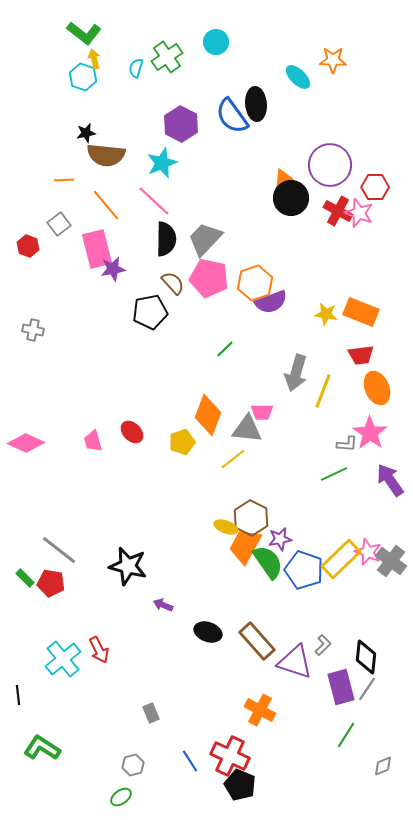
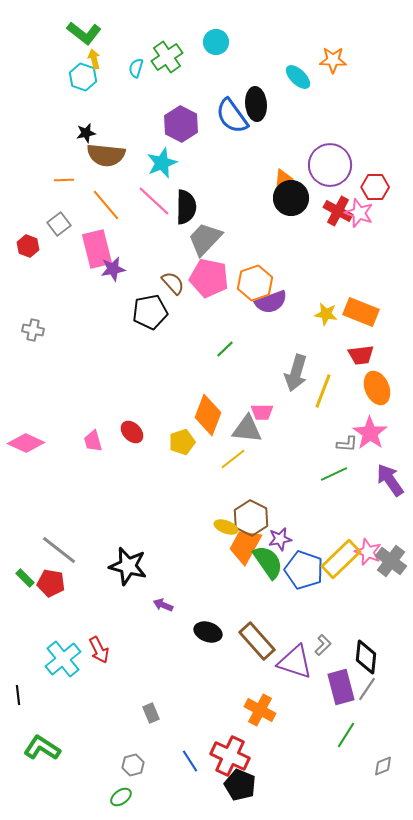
black semicircle at (166, 239): moved 20 px right, 32 px up
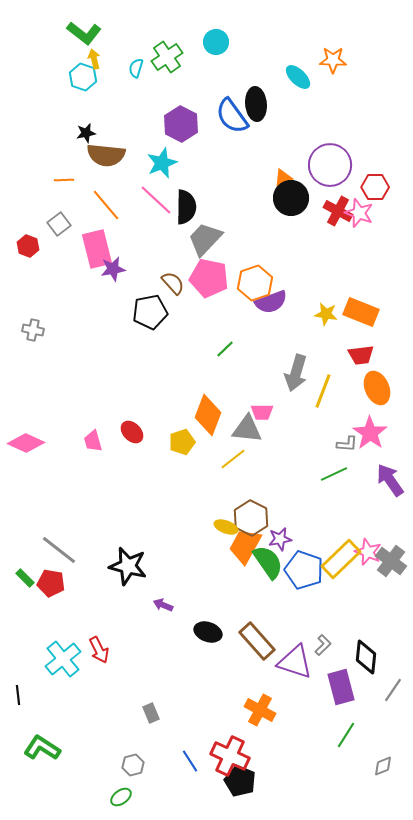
pink line at (154, 201): moved 2 px right, 1 px up
gray line at (367, 689): moved 26 px right, 1 px down
black pentagon at (240, 785): moved 4 px up
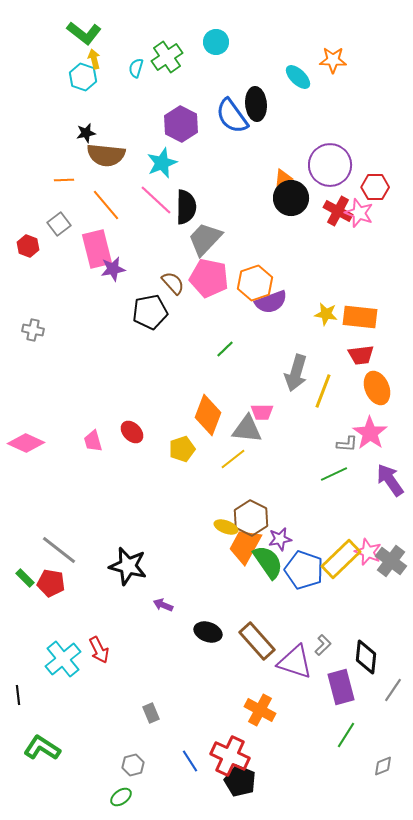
orange rectangle at (361, 312): moved 1 px left, 5 px down; rotated 16 degrees counterclockwise
yellow pentagon at (182, 442): moved 7 px down
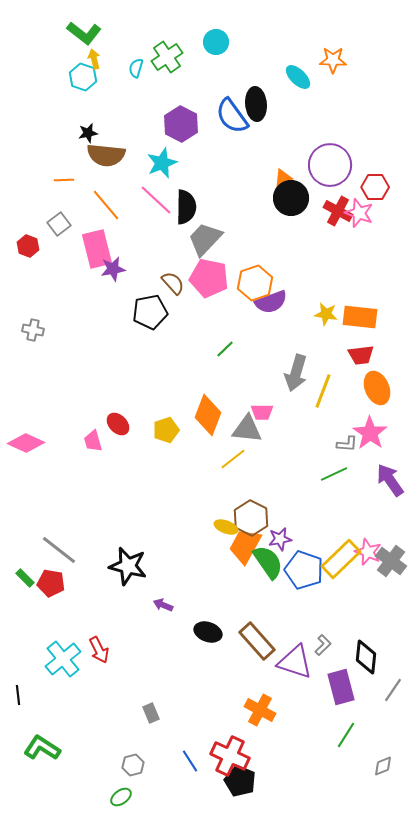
black star at (86, 133): moved 2 px right
red ellipse at (132, 432): moved 14 px left, 8 px up
yellow pentagon at (182, 449): moved 16 px left, 19 px up
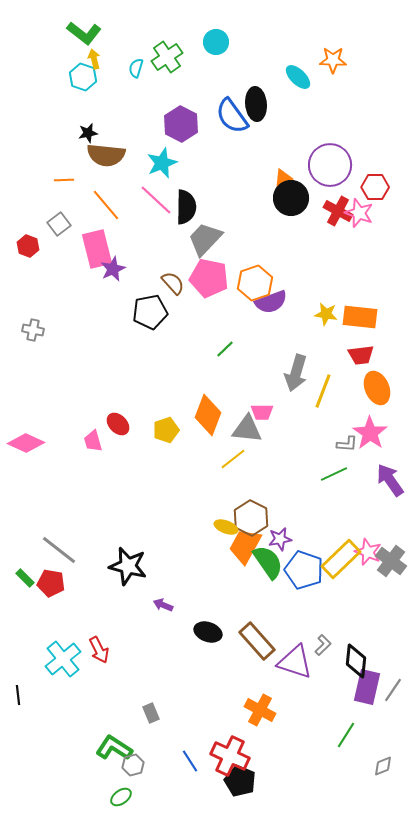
purple star at (113, 269): rotated 15 degrees counterclockwise
black diamond at (366, 657): moved 10 px left, 4 px down
purple rectangle at (341, 687): moved 26 px right; rotated 28 degrees clockwise
green L-shape at (42, 748): moved 72 px right
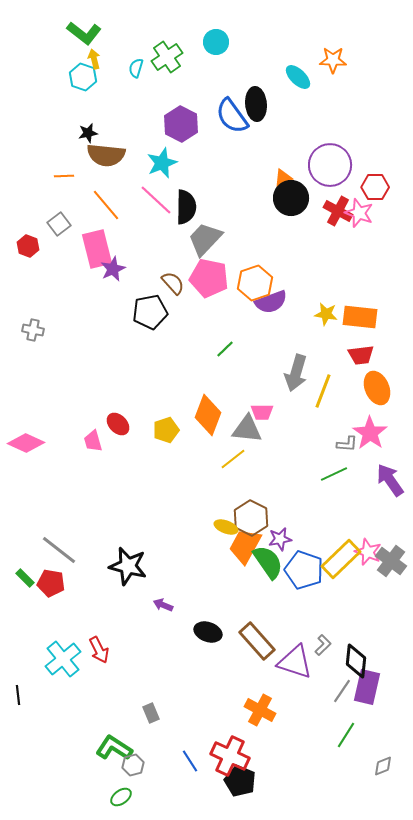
orange line at (64, 180): moved 4 px up
gray line at (393, 690): moved 51 px left, 1 px down
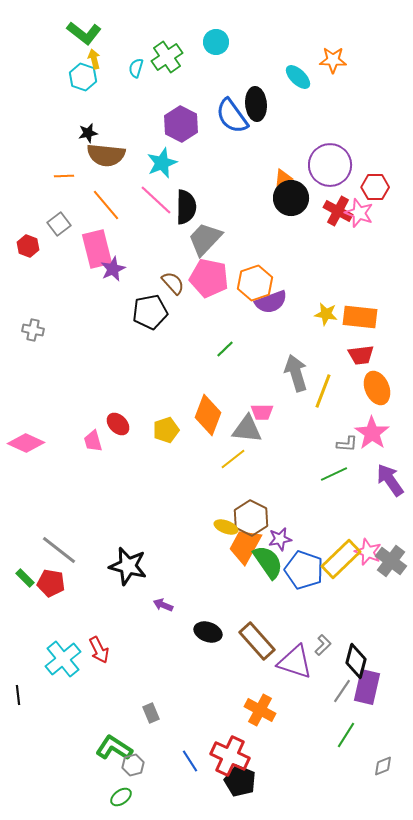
gray arrow at (296, 373): rotated 147 degrees clockwise
pink star at (370, 433): moved 2 px right
black diamond at (356, 661): rotated 8 degrees clockwise
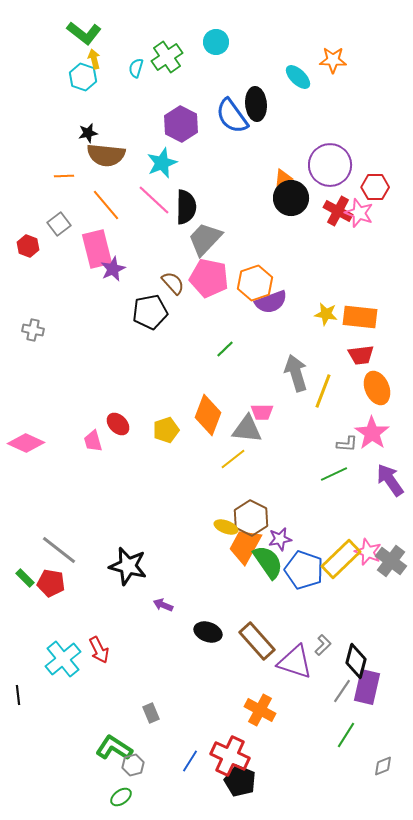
pink line at (156, 200): moved 2 px left
blue line at (190, 761): rotated 65 degrees clockwise
